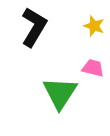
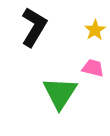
yellow star: moved 1 px right, 4 px down; rotated 20 degrees clockwise
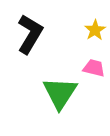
black L-shape: moved 4 px left, 7 px down
pink trapezoid: moved 1 px right
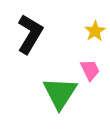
yellow star: moved 1 px down
pink trapezoid: moved 4 px left, 2 px down; rotated 50 degrees clockwise
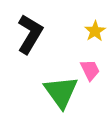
green triangle: moved 1 px right, 1 px up; rotated 9 degrees counterclockwise
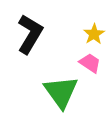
yellow star: moved 1 px left, 3 px down
pink trapezoid: moved 7 px up; rotated 30 degrees counterclockwise
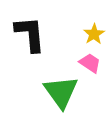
black L-shape: rotated 36 degrees counterclockwise
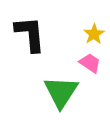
green triangle: rotated 9 degrees clockwise
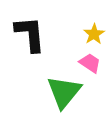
green triangle: moved 3 px right; rotated 6 degrees clockwise
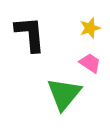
yellow star: moved 4 px left, 6 px up; rotated 15 degrees clockwise
green triangle: moved 2 px down
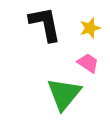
black L-shape: moved 15 px right, 10 px up; rotated 6 degrees counterclockwise
pink trapezoid: moved 2 px left
